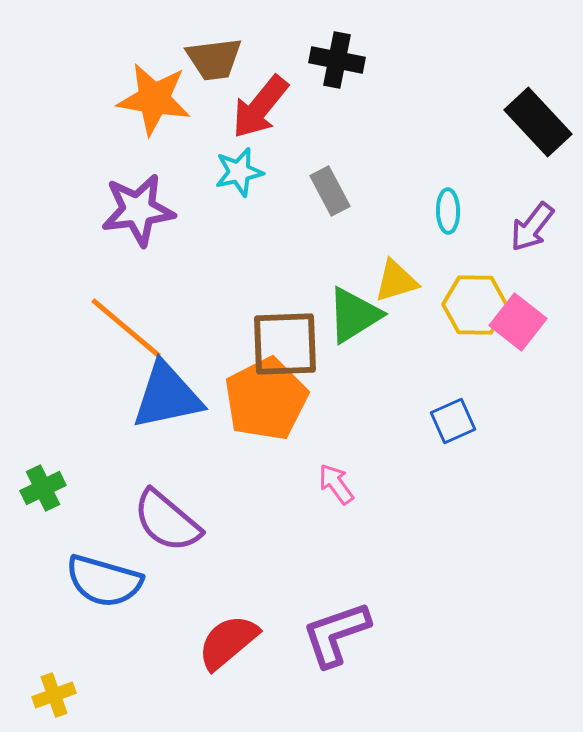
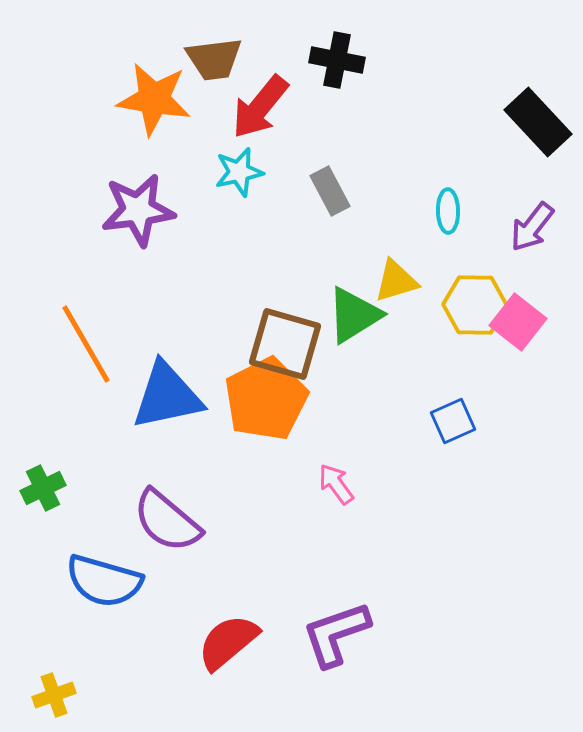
orange line: moved 40 px left, 16 px down; rotated 20 degrees clockwise
brown square: rotated 18 degrees clockwise
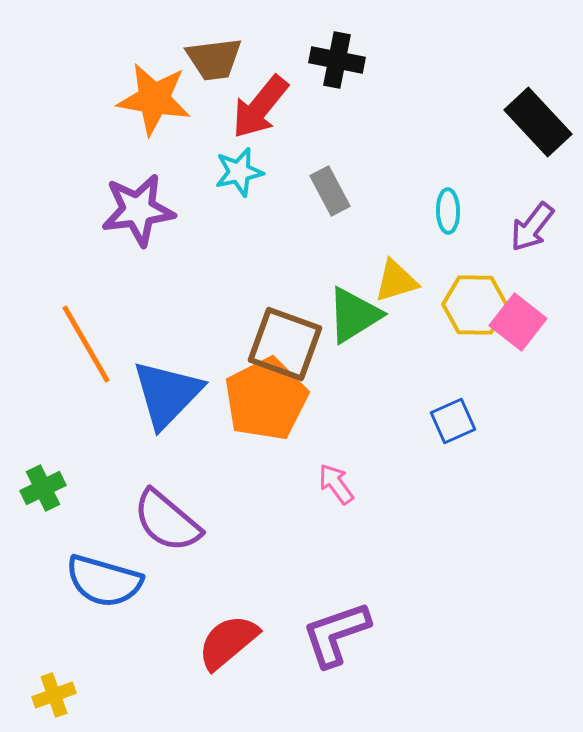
brown square: rotated 4 degrees clockwise
blue triangle: moved 2 px up; rotated 34 degrees counterclockwise
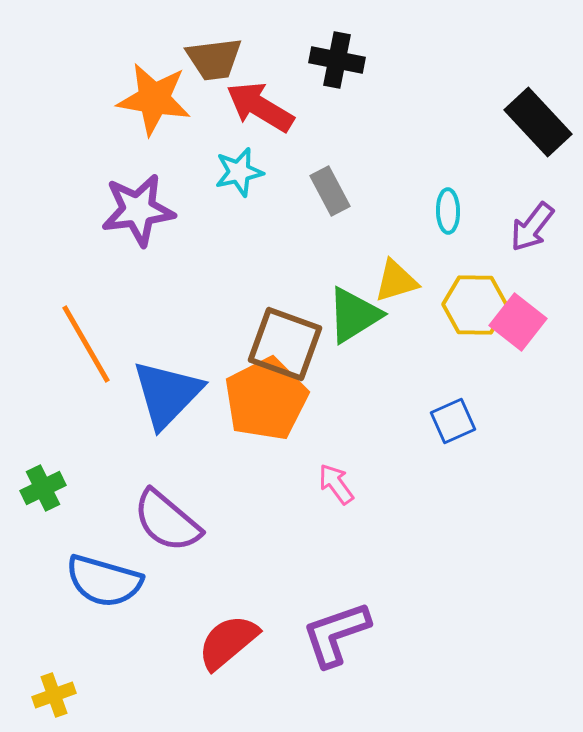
red arrow: rotated 82 degrees clockwise
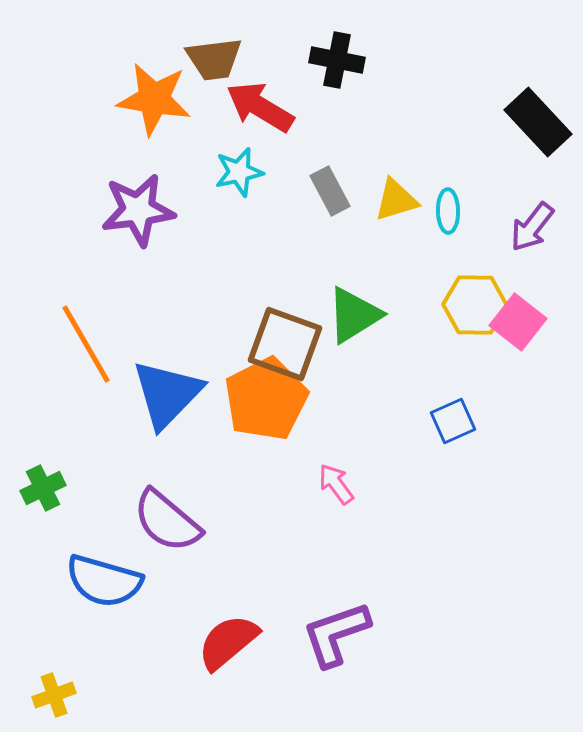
yellow triangle: moved 81 px up
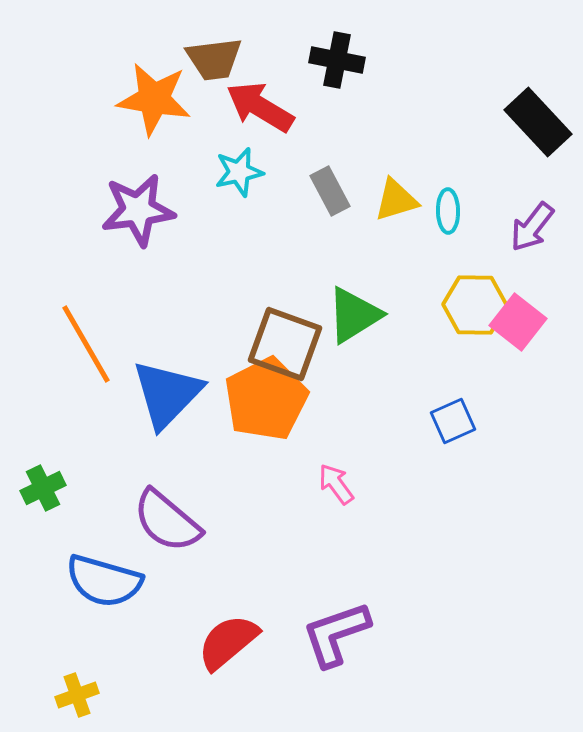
yellow cross: moved 23 px right
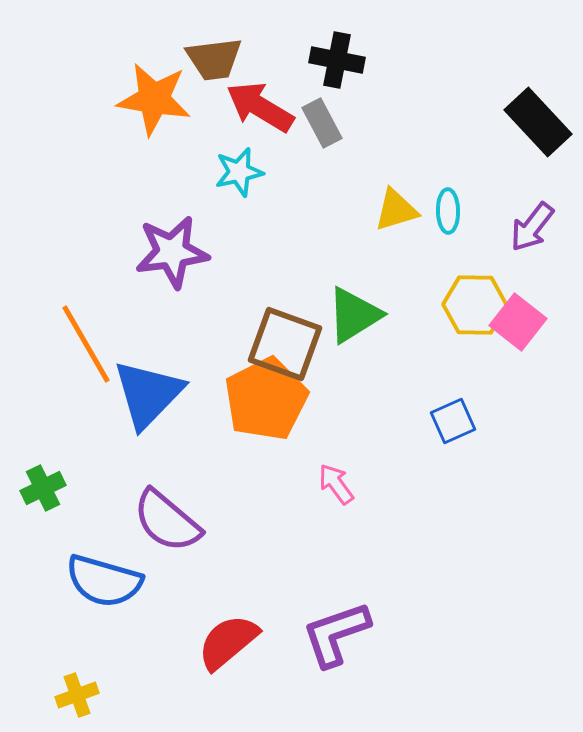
gray rectangle: moved 8 px left, 68 px up
yellow triangle: moved 10 px down
purple star: moved 34 px right, 42 px down
blue triangle: moved 19 px left
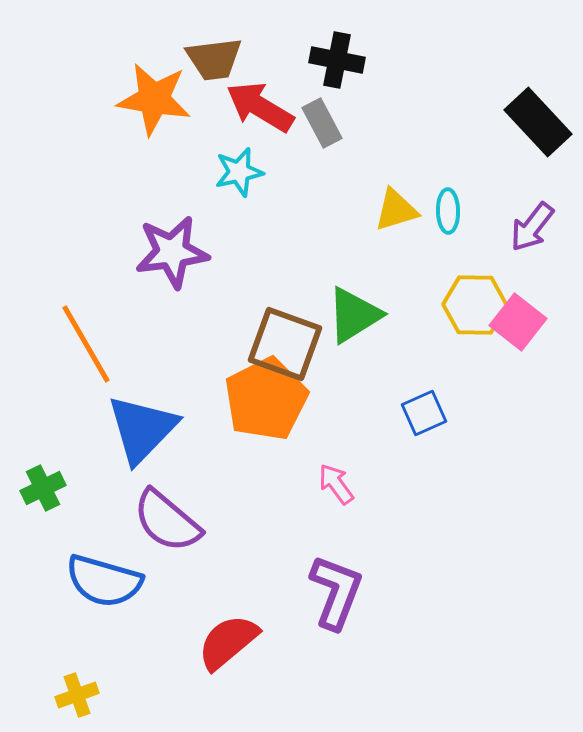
blue triangle: moved 6 px left, 35 px down
blue square: moved 29 px left, 8 px up
purple L-shape: moved 42 px up; rotated 130 degrees clockwise
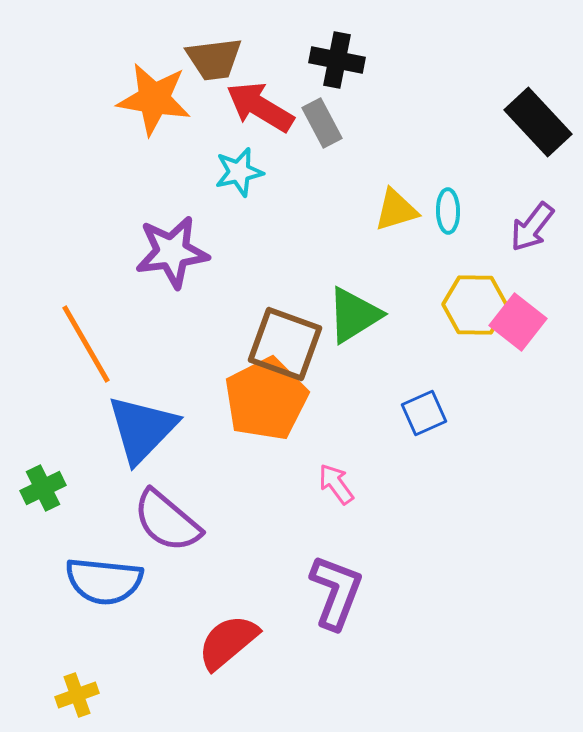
blue semicircle: rotated 10 degrees counterclockwise
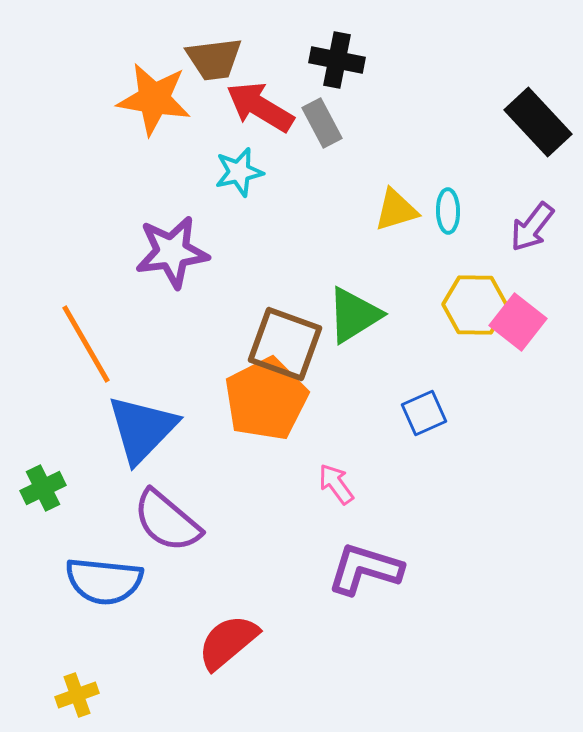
purple L-shape: moved 29 px right, 23 px up; rotated 94 degrees counterclockwise
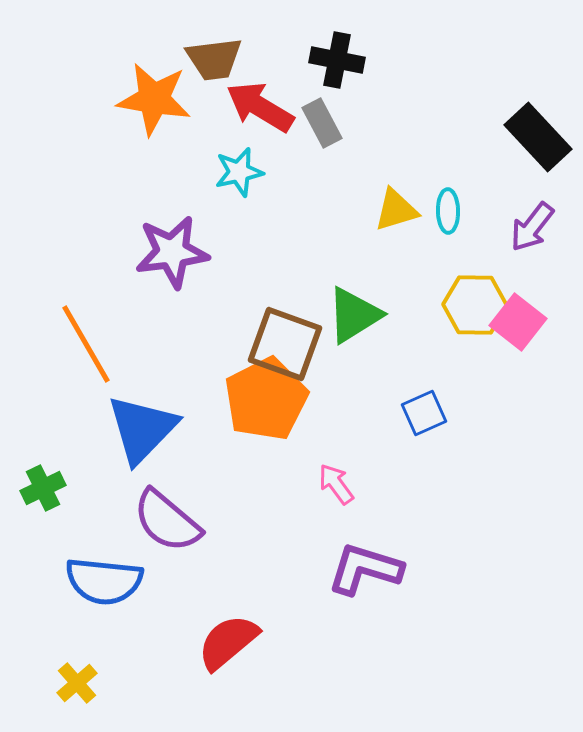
black rectangle: moved 15 px down
yellow cross: moved 12 px up; rotated 21 degrees counterclockwise
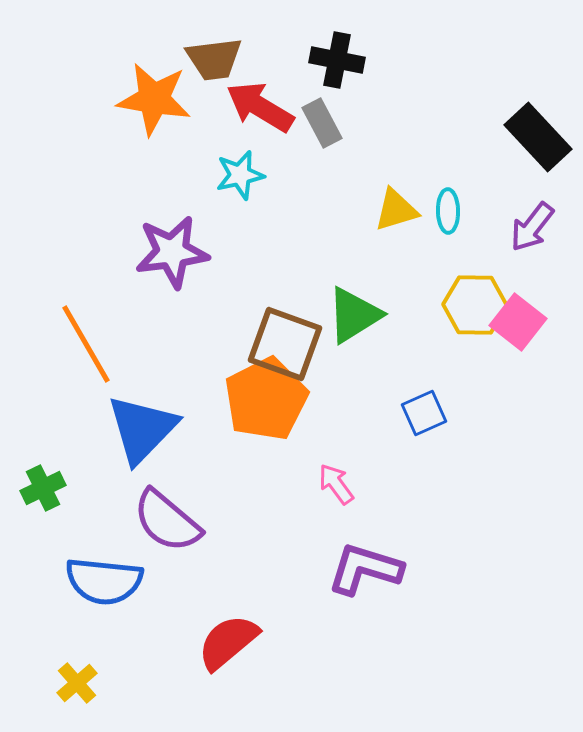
cyan star: moved 1 px right, 3 px down
